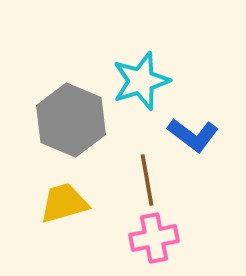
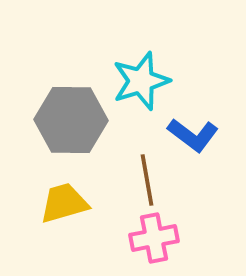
gray hexagon: rotated 22 degrees counterclockwise
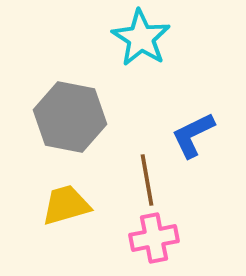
cyan star: moved 43 px up; rotated 22 degrees counterclockwise
gray hexagon: moved 1 px left, 3 px up; rotated 10 degrees clockwise
blue L-shape: rotated 117 degrees clockwise
yellow trapezoid: moved 2 px right, 2 px down
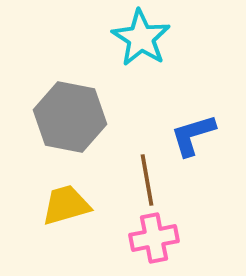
blue L-shape: rotated 9 degrees clockwise
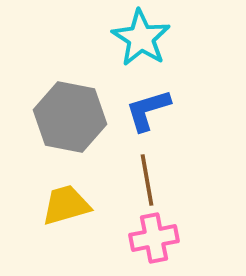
blue L-shape: moved 45 px left, 25 px up
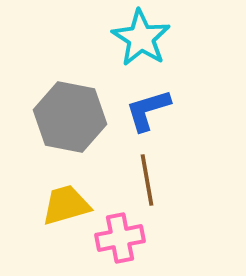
pink cross: moved 34 px left
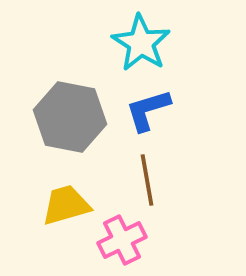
cyan star: moved 5 px down
pink cross: moved 2 px right, 2 px down; rotated 15 degrees counterclockwise
